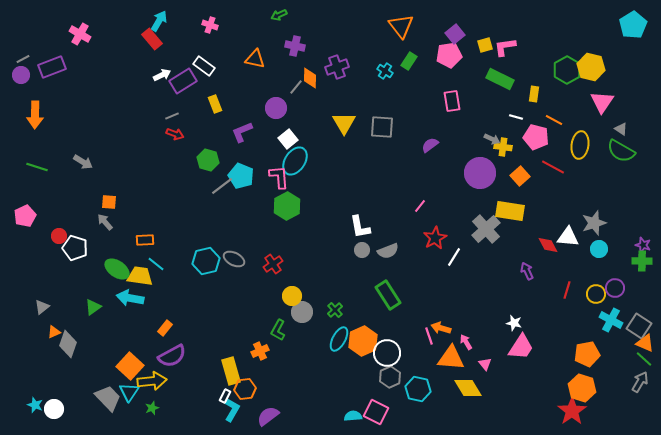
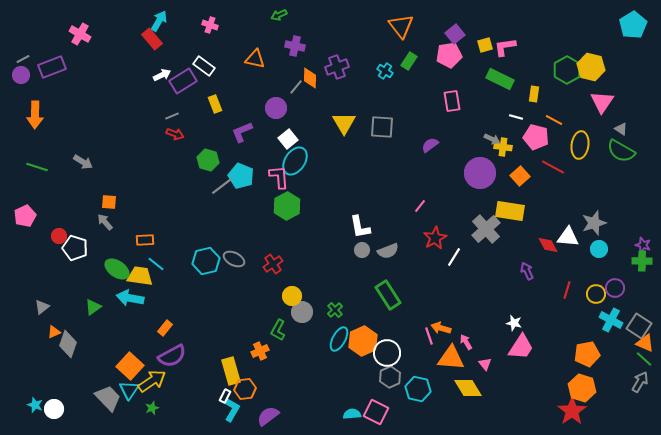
yellow arrow at (152, 381): rotated 28 degrees counterclockwise
cyan triangle at (129, 392): moved 2 px up
cyan semicircle at (353, 416): moved 1 px left, 2 px up
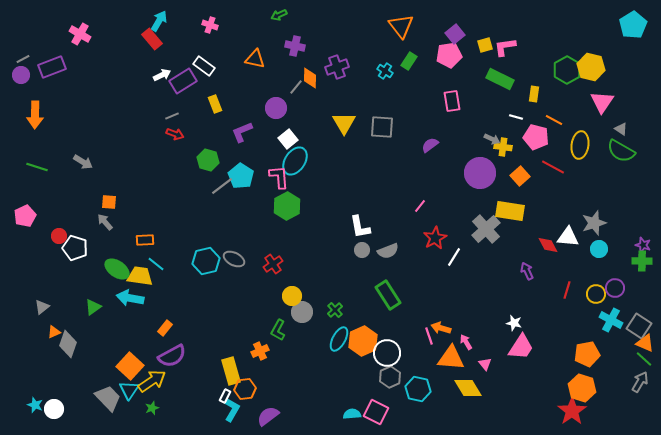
cyan pentagon at (241, 176): rotated 10 degrees clockwise
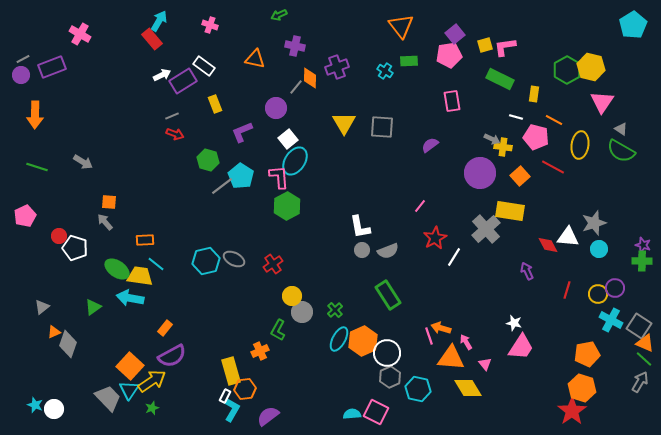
green rectangle at (409, 61): rotated 54 degrees clockwise
yellow circle at (596, 294): moved 2 px right
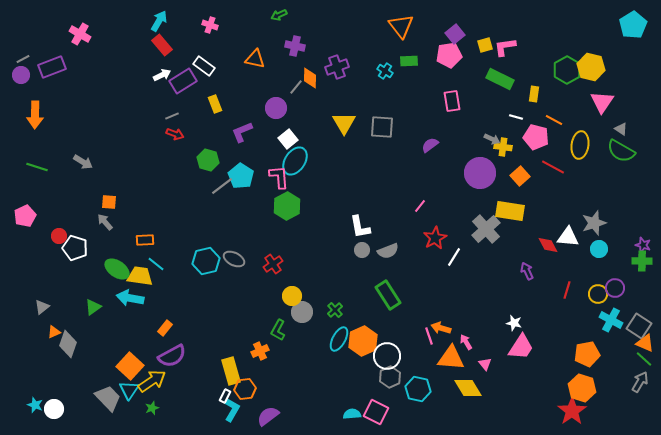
red rectangle at (152, 39): moved 10 px right, 6 px down
white circle at (387, 353): moved 3 px down
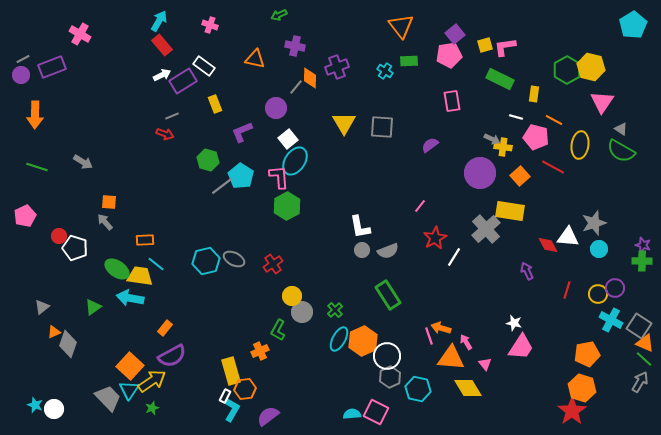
red arrow at (175, 134): moved 10 px left
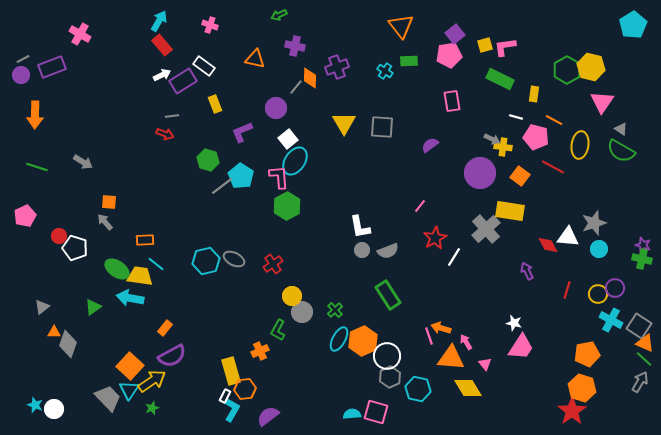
gray line at (172, 116): rotated 16 degrees clockwise
orange square at (520, 176): rotated 12 degrees counterclockwise
green cross at (642, 261): moved 2 px up; rotated 12 degrees clockwise
orange triangle at (54, 332): rotated 24 degrees clockwise
pink square at (376, 412): rotated 10 degrees counterclockwise
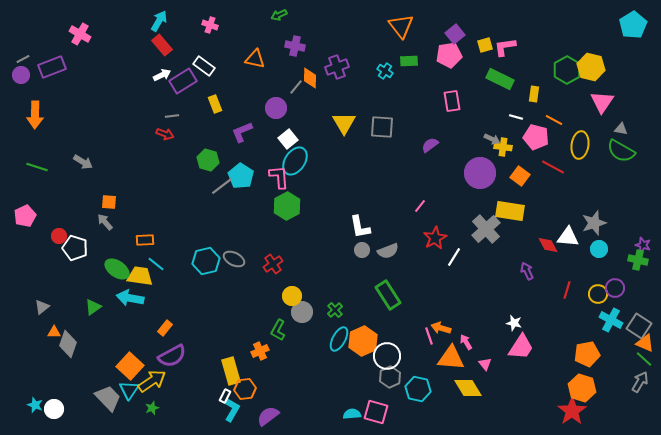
gray triangle at (621, 129): rotated 24 degrees counterclockwise
green cross at (642, 259): moved 4 px left, 1 px down
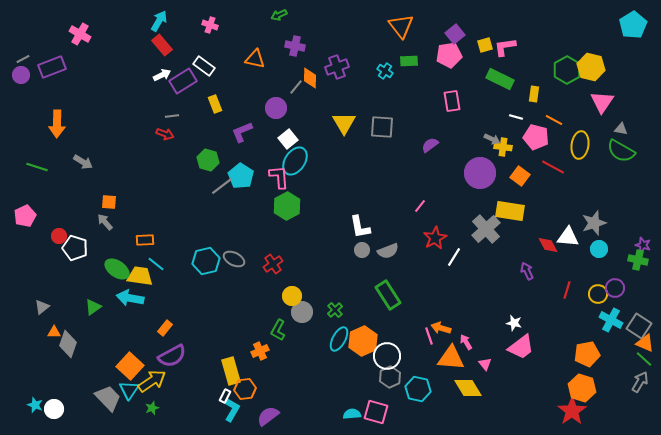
orange arrow at (35, 115): moved 22 px right, 9 px down
pink trapezoid at (521, 347): rotated 20 degrees clockwise
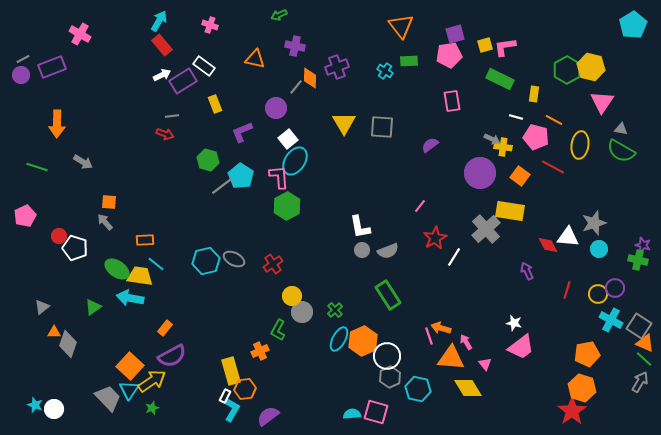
purple square at (455, 34): rotated 24 degrees clockwise
